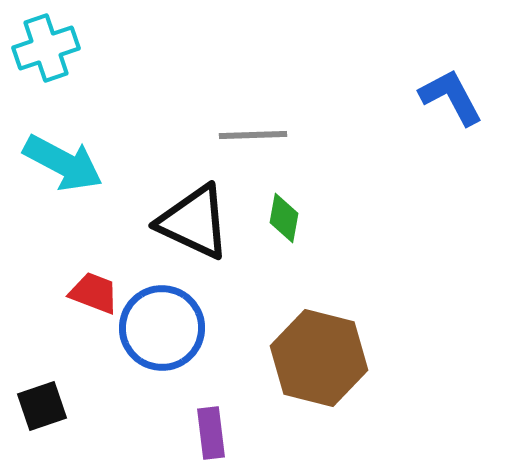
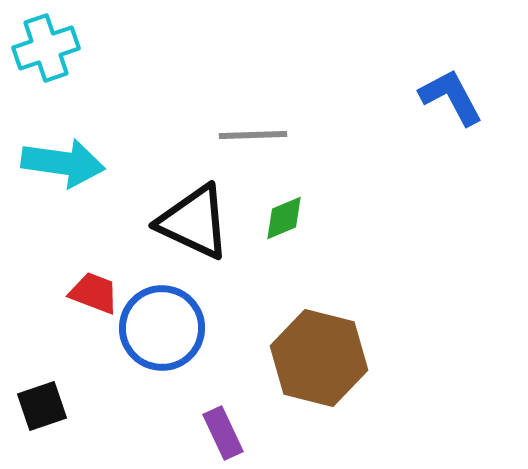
cyan arrow: rotated 20 degrees counterclockwise
green diamond: rotated 57 degrees clockwise
purple rectangle: moved 12 px right; rotated 18 degrees counterclockwise
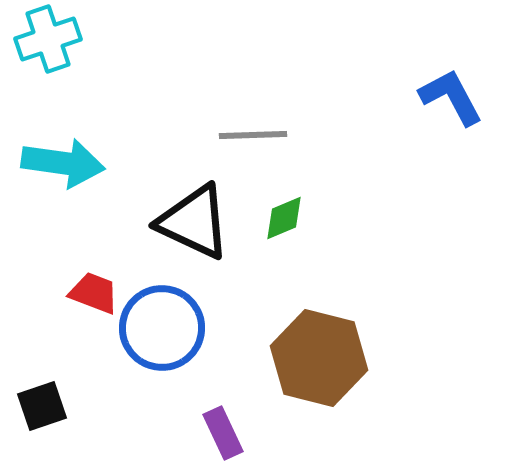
cyan cross: moved 2 px right, 9 px up
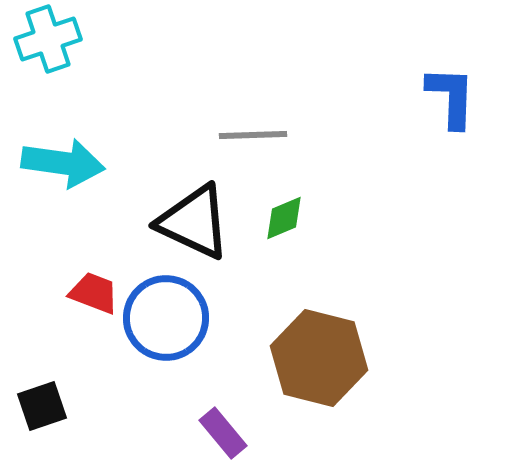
blue L-shape: rotated 30 degrees clockwise
blue circle: moved 4 px right, 10 px up
purple rectangle: rotated 15 degrees counterclockwise
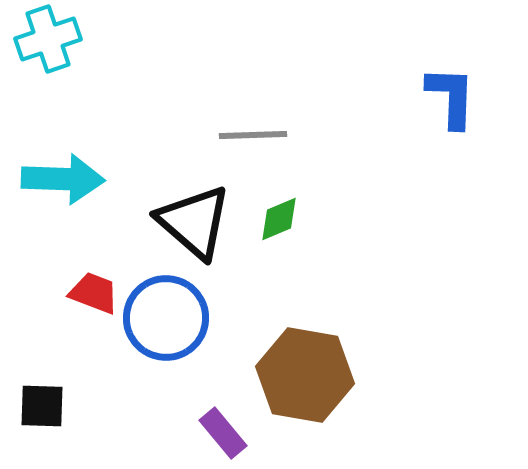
cyan arrow: moved 16 px down; rotated 6 degrees counterclockwise
green diamond: moved 5 px left, 1 px down
black triangle: rotated 16 degrees clockwise
brown hexagon: moved 14 px left, 17 px down; rotated 4 degrees counterclockwise
black square: rotated 21 degrees clockwise
